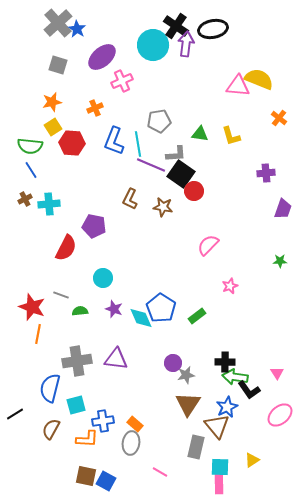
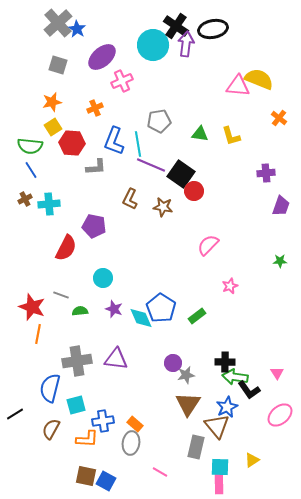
gray L-shape at (176, 154): moved 80 px left, 13 px down
purple trapezoid at (283, 209): moved 2 px left, 3 px up
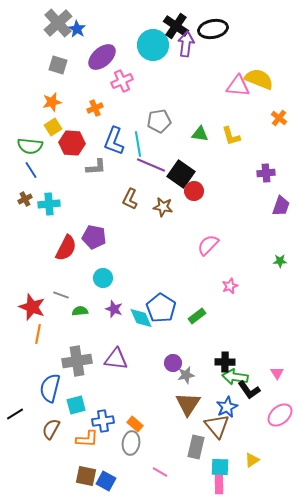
purple pentagon at (94, 226): moved 11 px down
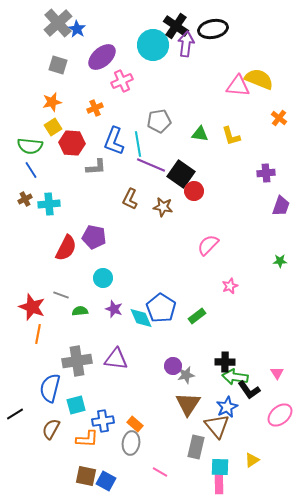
purple circle at (173, 363): moved 3 px down
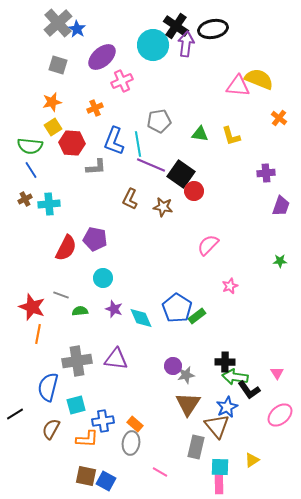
purple pentagon at (94, 237): moved 1 px right, 2 px down
blue pentagon at (161, 308): moved 16 px right
blue semicircle at (50, 388): moved 2 px left, 1 px up
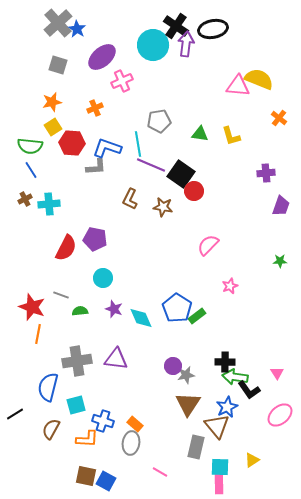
blue L-shape at (114, 141): moved 7 px left, 7 px down; rotated 88 degrees clockwise
blue cross at (103, 421): rotated 25 degrees clockwise
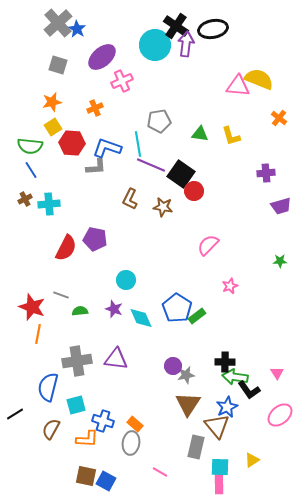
cyan circle at (153, 45): moved 2 px right
purple trapezoid at (281, 206): rotated 55 degrees clockwise
cyan circle at (103, 278): moved 23 px right, 2 px down
